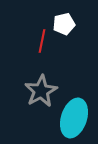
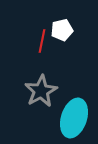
white pentagon: moved 2 px left, 6 px down
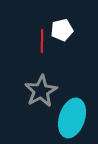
red line: rotated 10 degrees counterclockwise
cyan ellipse: moved 2 px left
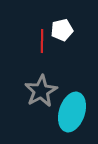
cyan ellipse: moved 6 px up
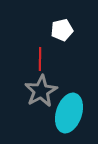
red line: moved 2 px left, 18 px down
cyan ellipse: moved 3 px left, 1 px down
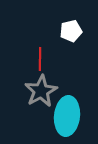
white pentagon: moved 9 px right, 1 px down
cyan ellipse: moved 2 px left, 3 px down; rotated 12 degrees counterclockwise
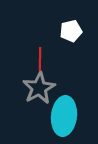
gray star: moved 2 px left, 3 px up
cyan ellipse: moved 3 px left
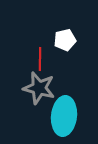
white pentagon: moved 6 px left, 9 px down
gray star: rotated 28 degrees counterclockwise
